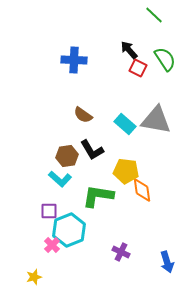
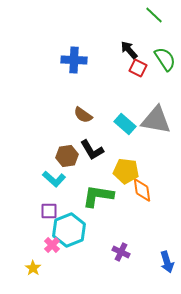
cyan L-shape: moved 6 px left
yellow star: moved 1 px left, 9 px up; rotated 21 degrees counterclockwise
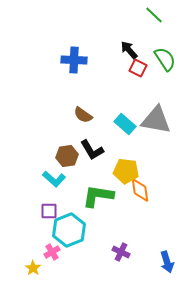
orange diamond: moved 2 px left
pink cross: moved 7 px down; rotated 14 degrees clockwise
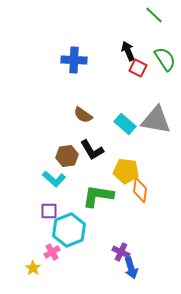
black arrow: moved 1 px left, 1 px down; rotated 18 degrees clockwise
orange diamond: rotated 15 degrees clockwise
blue arrow: moved 36 px left, 6 px down
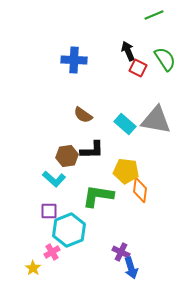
green line: rotated 66 degrees counterclockwise
black L-shape: rotated 60 degrees counterclockwise
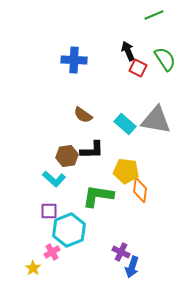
blue arrow: moved 1 px right, 1 px up; rotated 35 degrees clockwise
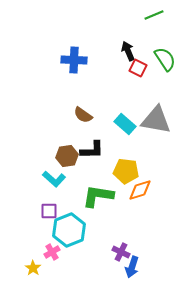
orange diamond: rotated 65 degrees clockwise
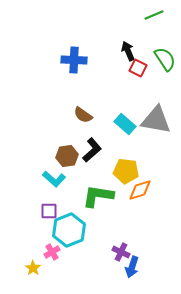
black L-shape: rotated 40 degrees counterclockwise
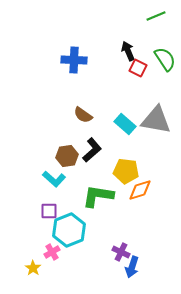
green line: moved 2 px right, 1 px down
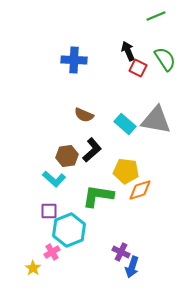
brown semicircle: moved 1 px right; rotated 12 degrees counterclockwise
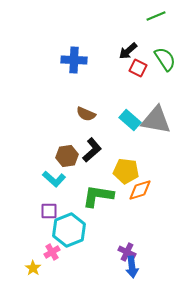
black arrow: rotated 108 degrees counterclockwise
brown semicircle: moved 2 px right, 1 px up
cyan rectangle: moved 5 px right, 4 px up
purple cross: moved 6 px right
blue arrow: rotated 25 degrees counterclockwise
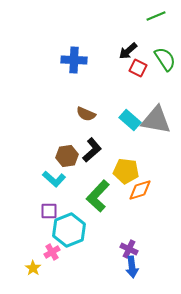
green L-shape: rotated 56 degrees counterclockwise
purple cross: moved 2 px right, 3 px up
